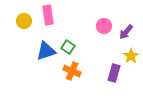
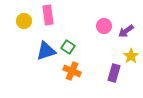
purple arrow: moved 1 px up; rotated 14 degrees clockwise
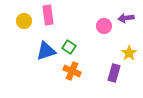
purple arrow: moved 13 px up; rotated 28 degrees clockwise
green square: moved 1 px right
yellow star: moved 2 px left, 3 px up
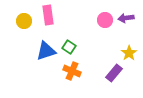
pink circle: moved 1 px right, 6 px up
purple rectangle: rotated 24 degrees clockwise
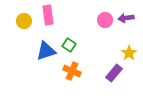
green square: moved 2 px up
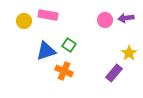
pink rectangle: rotated 72 degrees counterclockwise
orange cross: moved 8 px left
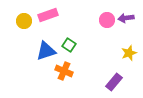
pink rectangle: rotated 30 degrees counterclockwise
pink circle: moved 2 px right
yellow star: rotated 14 degrees clockwise
purple rectangle: moved 9 px down
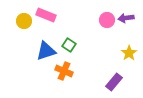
pink rectangle: moved 2 px left; rotated 42 degrees clockwise
yellow star: rotated 14 degrees counterclockwise
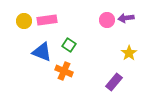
pink rectangle: moved 1 px right, 5 px down; rotated 30 degrees counterclockwise
blue triangle: moved 4 px left, 1 px down; rotated 40 degrees clockwise
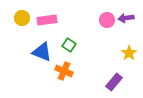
yellow circle: moved 2 px left, 3 px up
